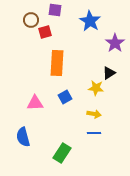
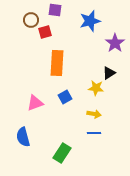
blue star: rotated 25 degrees clockwise
pink triangle: rotated 18 degrees counterclockwise
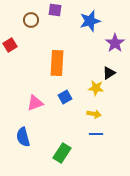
red square: moved 35 px left, 13 px down; rotated 16 degrees counterclockwise
blue line: moved 2 px right, 1 px down
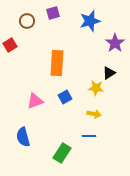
purple square: moved 2 px left, 3 px down; rotated 24 degrees counterclockwise
brown circle: moved 4 px left, 1 px down
pink triangle: moved 2 px up
blue line: moved 7 px left, 2 px down
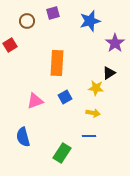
yellow arrow: moved 1 px left, 1 px up
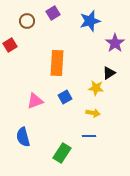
purple square: rotated 16 degrees counterclockwise
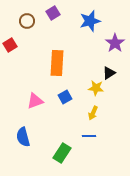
yellow arrow: rotated 104 degrees clockwise
